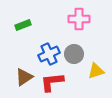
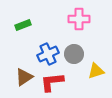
blue cross: moved 1 px left
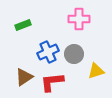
blue cross: moved 2 px up
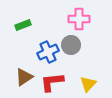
gray circle: moved 3 px left, 9 px up
yellow triangle: moved 8 px left, 13 px down; rotated 30 degrees counterclockwise
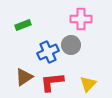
pink cross: moved 2 px right
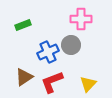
red L-shape: rotated 15 degrees counterclockwise
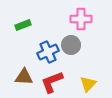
brown triangle: rotated 36 degrees clockwise
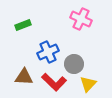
pink cross: rotated 25 degrees clockwise
gray circle: moved 3 px right, 19 px down
red L-shape: moved 2 px right; rotated 115 degrees counterclockwise
